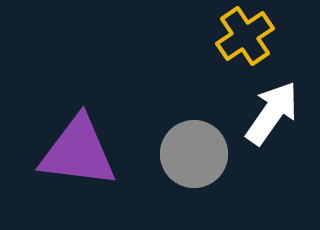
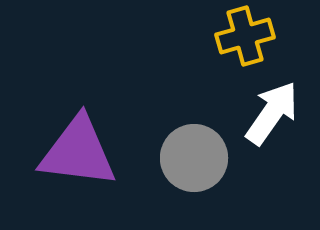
yellow cross: rotated 18 degrees clockwise
gray circle: moved 4 px down
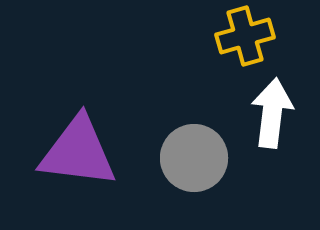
white arrow: rotated 28 degrees counterclockwise
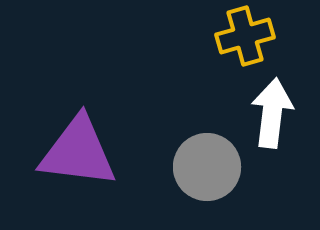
gray circle: moved 13 px right, 9 px down
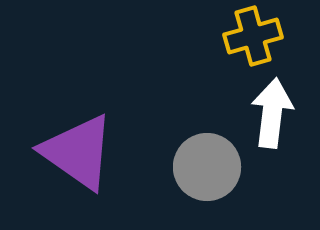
yellow cross: moved 8 px right
purple triangle: rotated 28 degrees clockwise
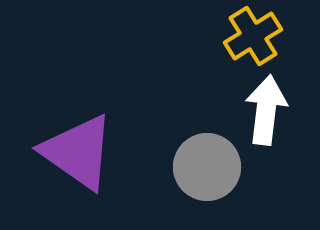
yellow cross: rotated 16 degrees counterclockwise
white arrow: moved 6 px left, 3 px up
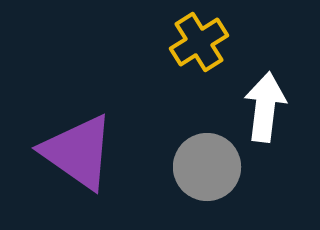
yellow cross: moved 54 px left, 6 px down
white arrow: moved 1 px left, 3 px up
